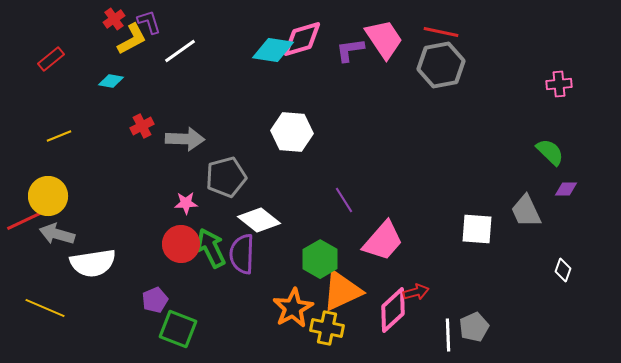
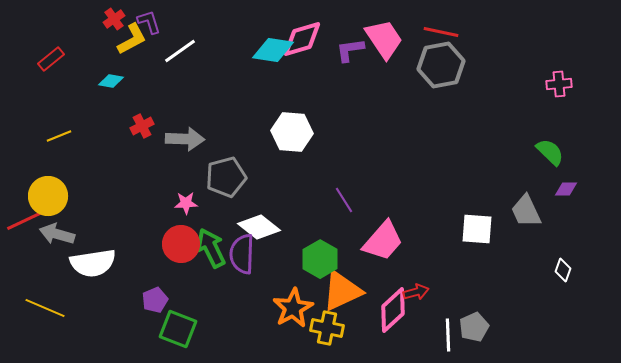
white diamond at (259, 220): moved 7 px down
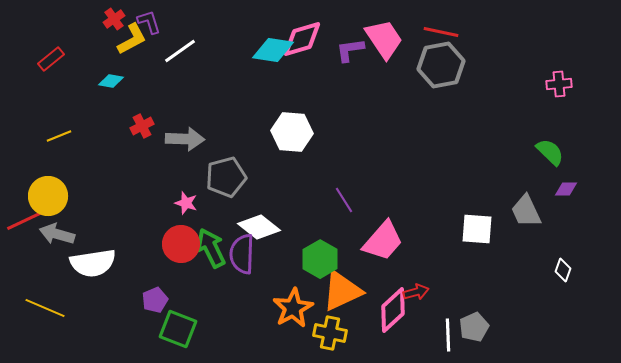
pink star at (186, 203): rotated 20 degrees clockwise
yellow cross at (327, 328): moved 3 px right, 5 px down
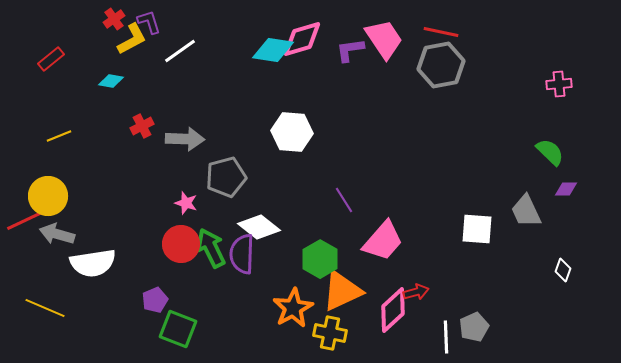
white line at (448, 335): moved 2 px left, 2 px down
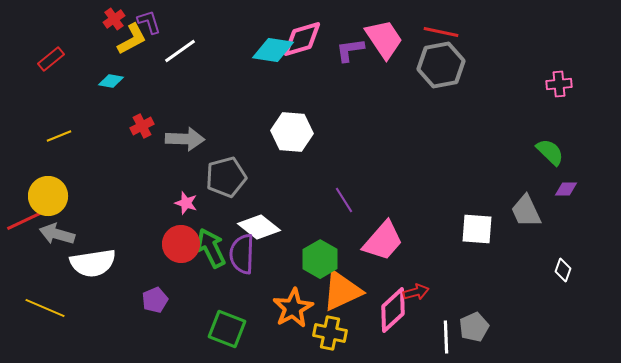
green square at (178, 329): moved 49 px right
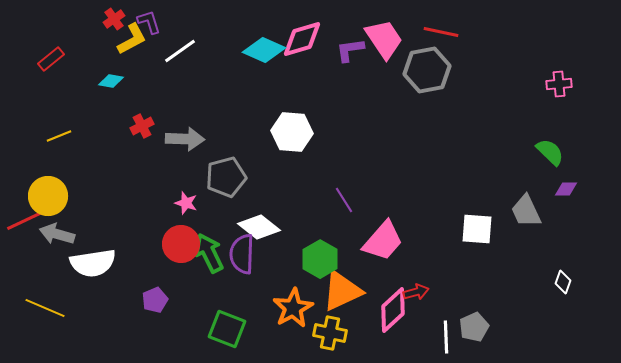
cyan diamond at (273, 50): moved 9 px left; rotated 15 degrees clockwise
gray hexagon at (441, 65): moved 14 px left, 5 px down
green arrow at (211, 248): moved 2 px left, 5 px down
white diamond at (563, 270): moved 12 px down
